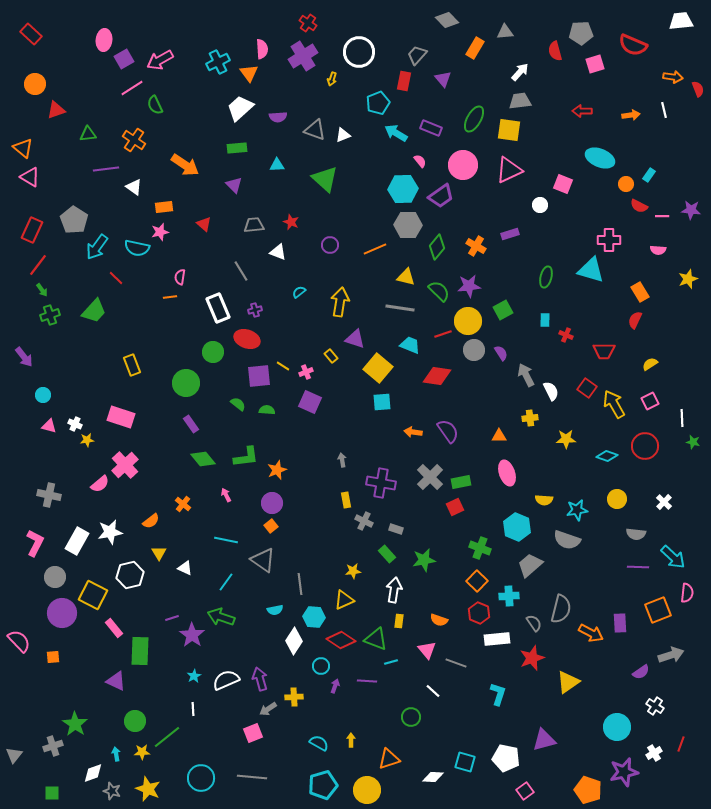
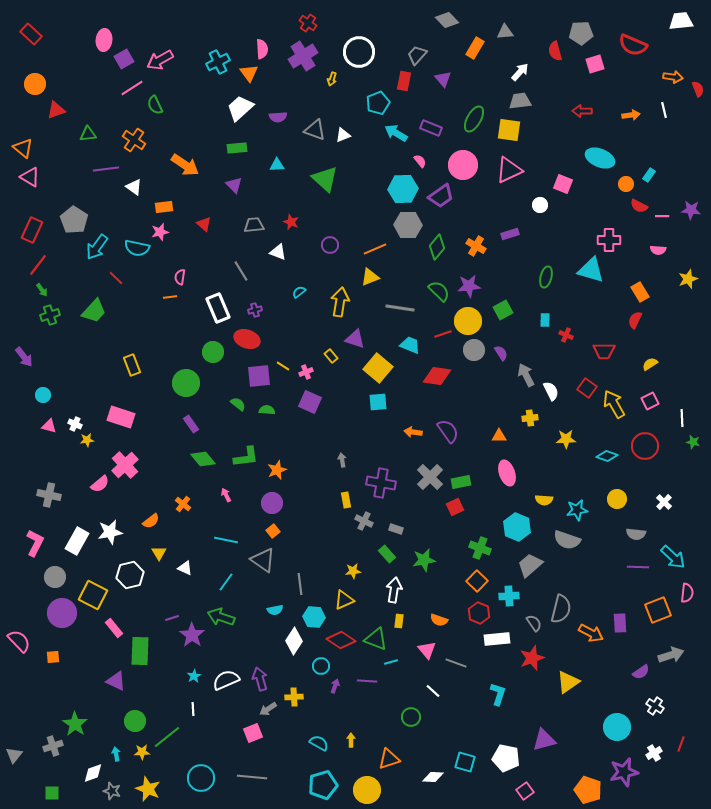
yellow triangle at (406, 277): moved 36 px left; rotated 36 degrees counterclockwise
cyan square at (382, 402): moved 4 px left
orange square at (271, 526): moved 2 px right, 5 px down
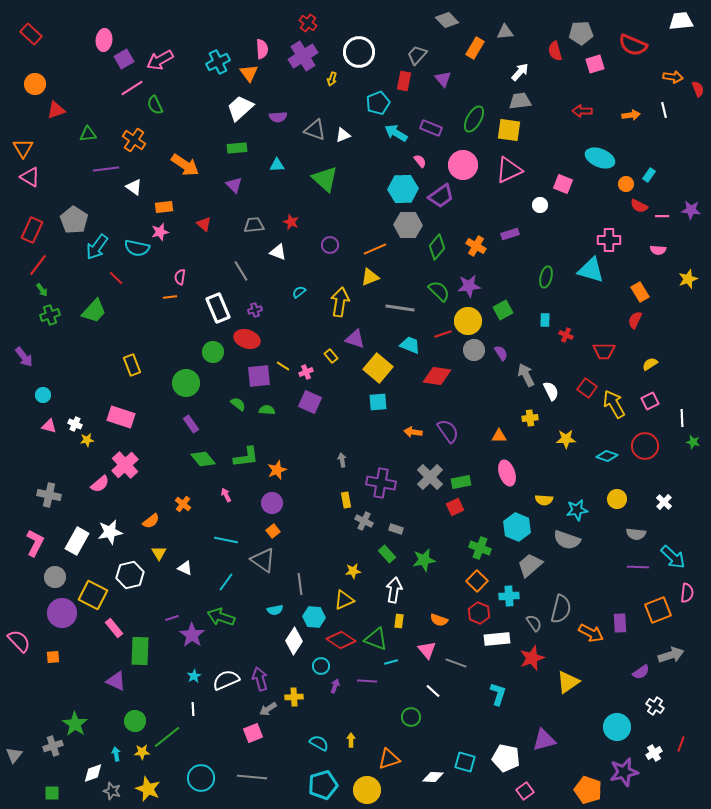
orange triangle at (23, 148): rotated 20 degrees clockwise
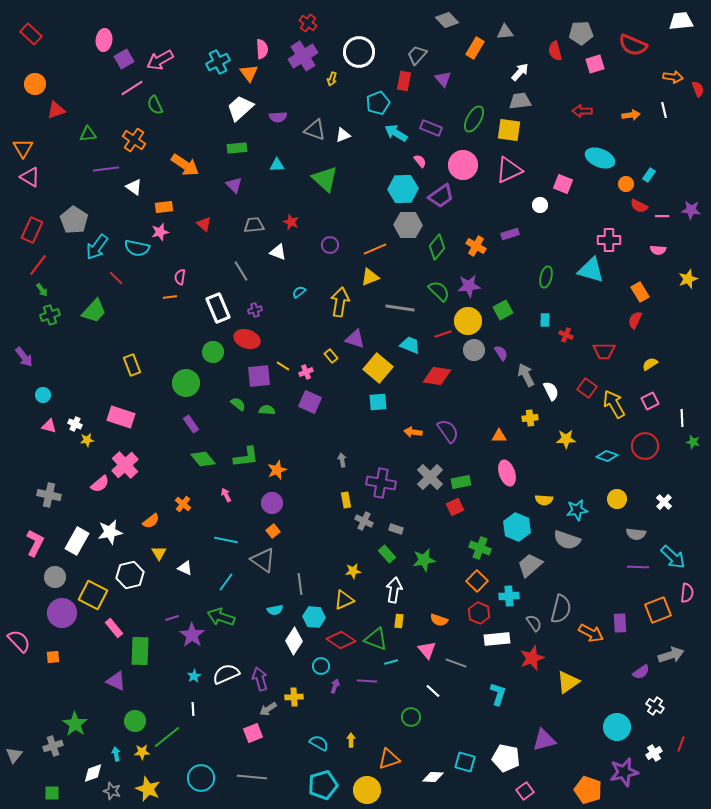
white semicircle at (226, 680): moved 6 px up
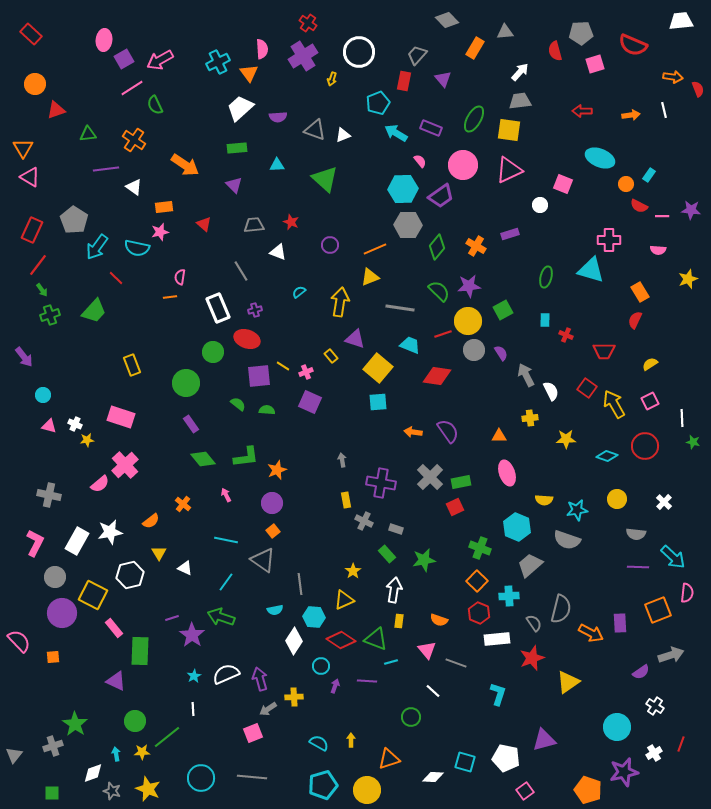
yellow star at (353, 571): rotated 28 degrees counterclockwise
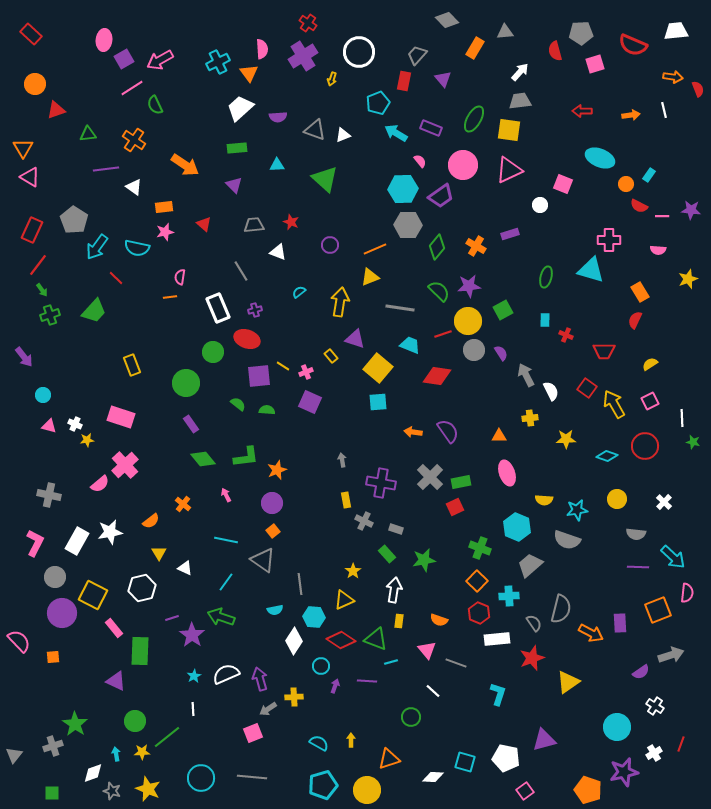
white trapezoid at (681, 21): moved 5 px left, 10 px down
pink star at (160, 232): moved 5 px right
white hexagon at (130, 575): moved 12 px right, 13 px down
